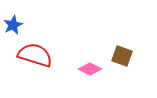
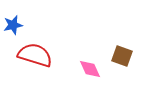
blue star: rotated 12 degrees clockwise
pink diamond: rotated 40 degrees clockwise
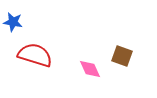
blue star: moved 3 px up; rotated 24 degrees clockwise
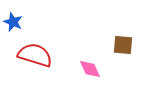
blue star: rotated 12 degrees clockwise
brown square: moved 1 px right, 11 px up; rotated 15 degrees counterclockwise
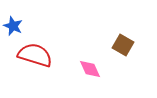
blue star: moved 4 px down
brown square: rotated 25 degrees clockwise
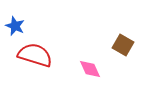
blue star: moved 2 px right
